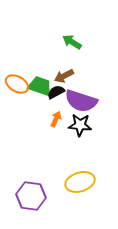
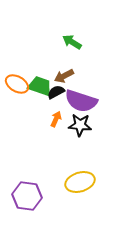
purple hexagon: moved 4 px left
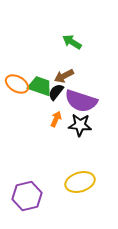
black semicircle: rotated 24 degrees counterclockwise
purple hexagon: rotated 20 degrees counterclockwise
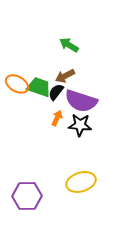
green arrow: moved 3 px left, 3 px down
brown arrow: moved 1 px right
green trapezoid: moved 1 px left, 1 px down
orange arrow: moved 1 px right, 1 px up
yellow ellipse: moved 1 px right
purple hexagon: rotated 12 degrees clockwise
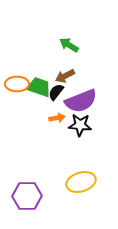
orange ellipse: rotated 30 degrees counterclockwise
purple semicircle: rotated 40 degrees counterclockwise
orange arrow: rotated 56 degrees clockwise
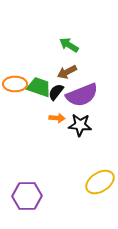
brown arrow: moved 2 px right, 4 px up
orange ellipse: moved 2 px left
purple semicircle: moved 1 px right, 6 px up
orange arrow: rotated 14 degrees clockwise
yellow ellipse: moved 19 px right; rotated 16 degrees counterclockwise
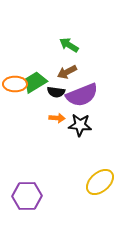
green trapezoid: moved 4 px left, 5 px up; rotated 50 degrees counterclockwise
black semicircle: rotated 120 degrees counterclockwise
yellow ellipse: rotated 8 degrees counterclockwise
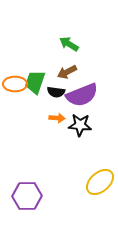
green arrow: moved 1 px up
green trapezoid: rotated 40 degrees counterclockwise
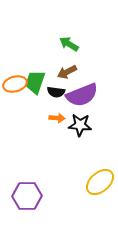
orange ellipse: rotated 15 degrees counterclockwise
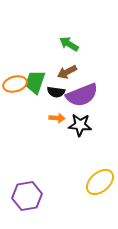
purple hexagon: rotated 8 degrees counterclockwise
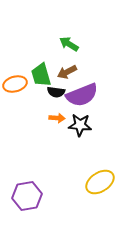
green trapezoid: moved 6 px right, 7 px up; rotated 35 degrees counterclockwise
yellow ellipse: rotated 8 degrees clockwise
